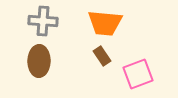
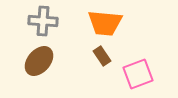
brown ellipse: rotated 40 degrees clockwise
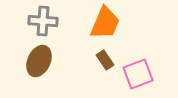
orange trapezoid: rotated 72 degrees counterclockwise
brown rectangle: moved 3 px right, 4 px down
brown ellipse: rotated 16 degrees counterclockwise
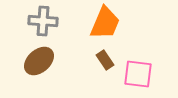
brown ellipse: rotated 24 degrees clockwise
pink square: rotated 28 degrees clockwise
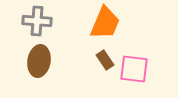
gray cross: moved 6 px left
brown ellipse: rotated 40 degrees counterclockwise
pink square: moved 4 px left, 5 px up
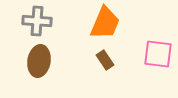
pink square: moved 24 px right, 15 px up
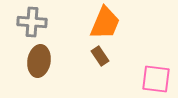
gray cross: moved 5 px left, 1 px down
pink square: moved 2 px left, 25 px down
brown rectangle: moved 5 px left, 4 px up
